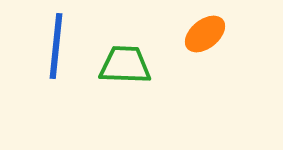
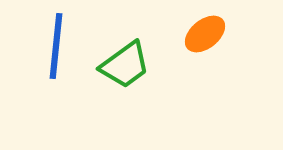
green trapezoid: rotated 142 degrees clockwise
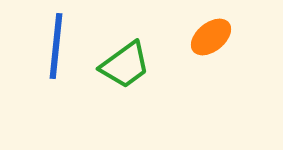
orange ellipse: moved 6 px right, 3 px down
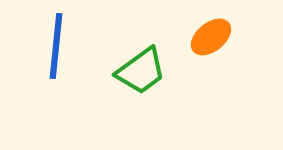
green trapezoid: moved 16 px right, 6 px down
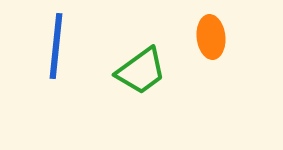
orange ellipse: rotated 57 degrees counterclockwise
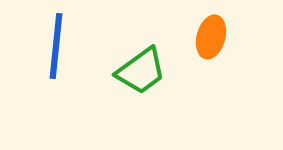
orange ellipse: rotated 21 degrees clockwise
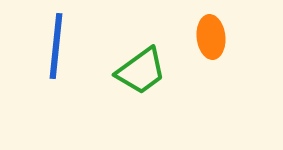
orange ellipse: rotated 21 degrees counterclockwise
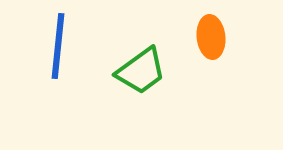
blue line: moved 2 px right
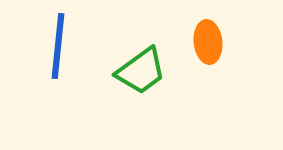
orange ellipse: moved 3 px left, 5 px down
